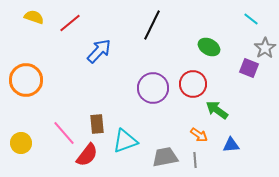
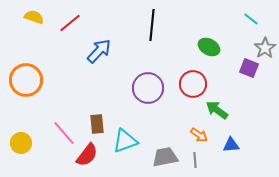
black line: rotated 20 degrees counterclockwise
purple circle: moved 5 px left
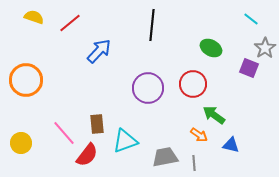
green ellipse: moved 2 px right, 1 px down
green arrow: moved 3 px left, 5 px down
blue triangle: rotated 18 degrees clockwise
gray line: moved 1 px left, 3 px down
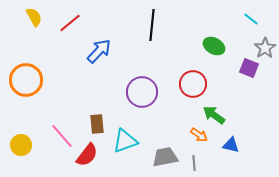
yellow semicircle: rotated 42 degrees clockwise
green ellipse: moved 3 px right, 2 px up
purple circle: moved 6 px left, 4 px down
pink line: moved 2 px left, 3 px down
yellow circle: moved 2 px down
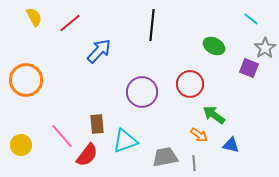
red circle: moved 3 px left
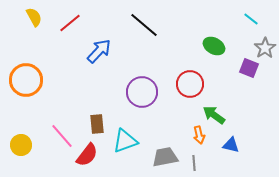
black line: moved 8 px left; rotated 56 degrees counterclockwise
orange arrow: rotated 42 degrees clockwise
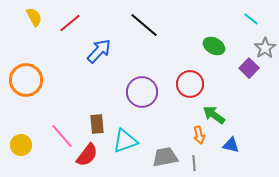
purple square: rotated 24 degrees clockwise
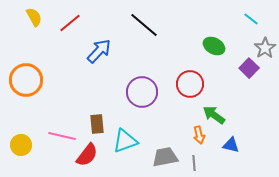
pink line: rotated 36 degrees counterclockwise
